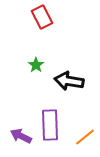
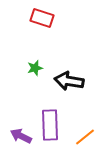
red rectangle: moved 1 px down; rotated 45 degrees counterclockwise
green star: moved 1 px left, 3 px down; rotated 21 degrees clockwise
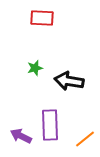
red rectangle: rotated 15 degrees counterclockwise
orange line: moved 2 px down
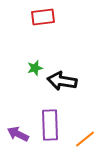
red rectangle: moved 1 px right, 1 px up; rotated 10 degrees counterclockwise
black arrow: moved 7 px left
purple arrow: moved 3 px left, 2 px up
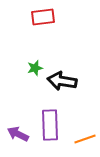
orange line: rotated 20 degrees clockwise
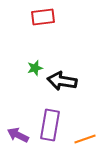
purple rectangle: rotated 12 degrees clockwise
purple arrow: moved 1 px down
